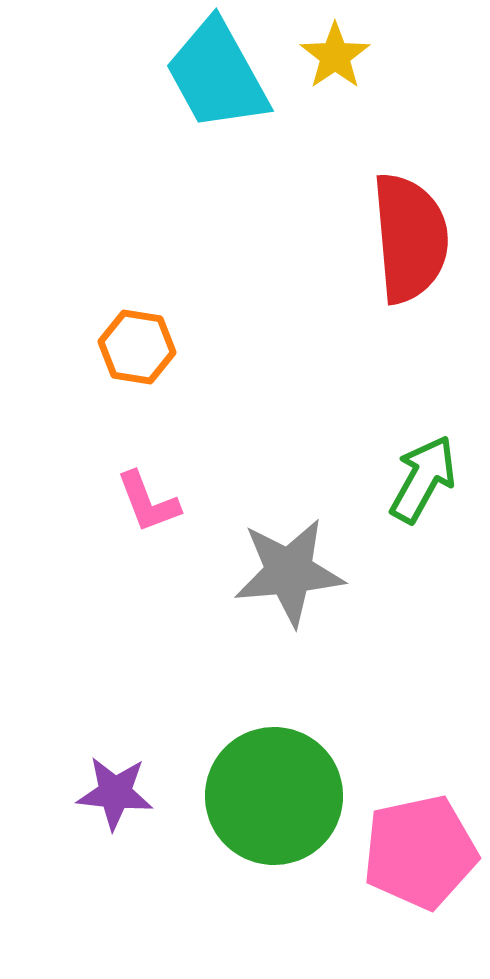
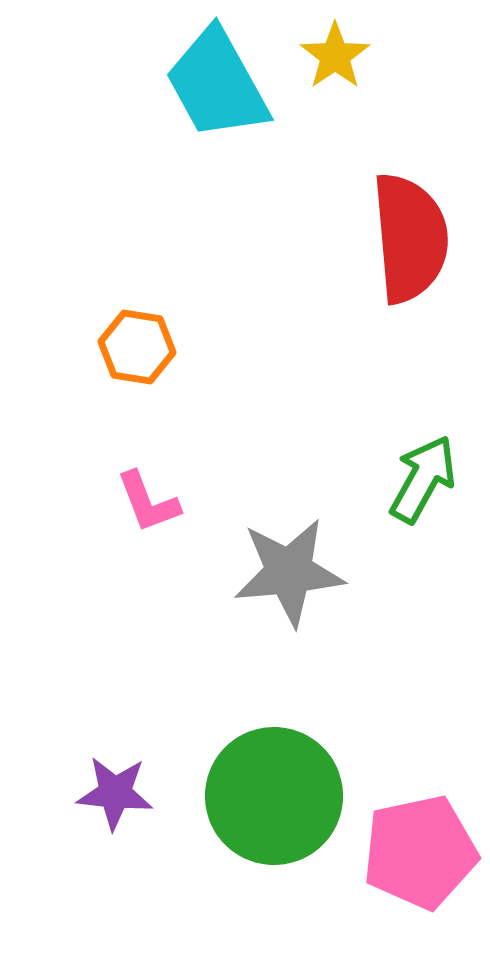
cyan trapezoid: moved 9 px down
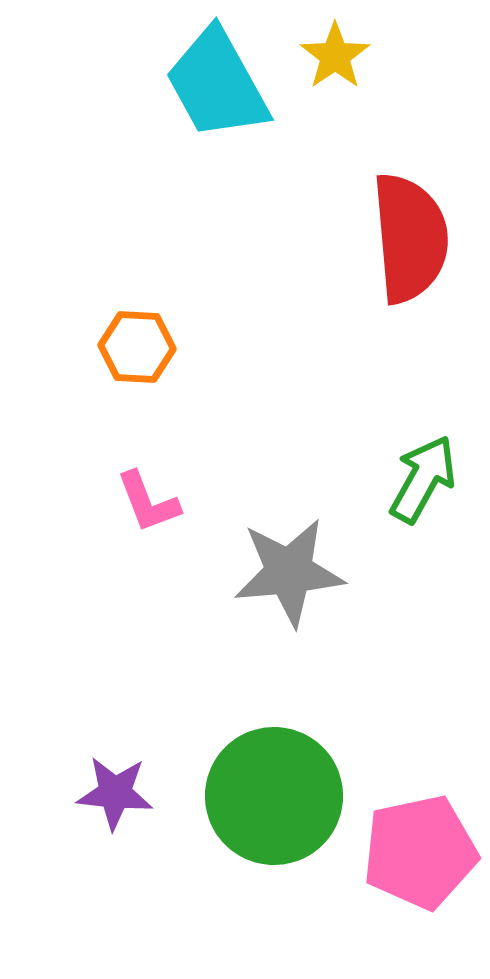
orange hexagon: rotated 6 degrees counterclockwise
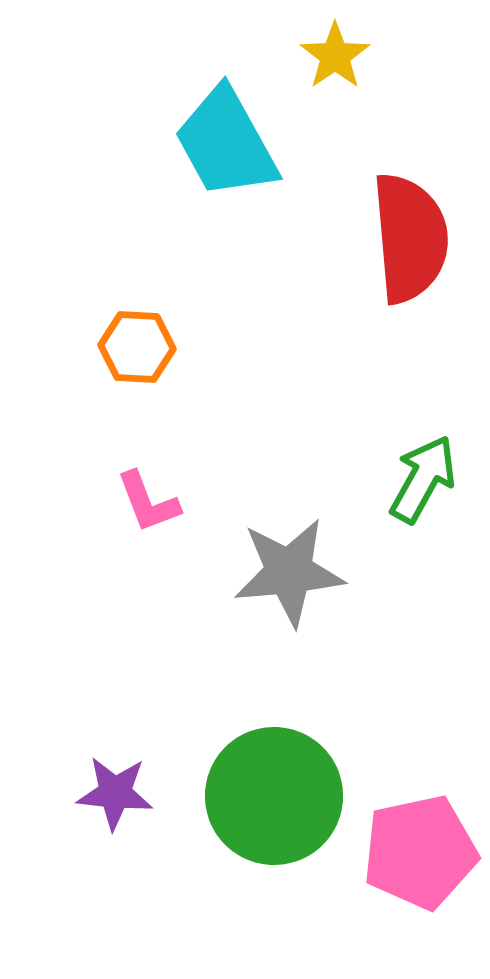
cyan trapezoid: moved 9 px right, 59 px down
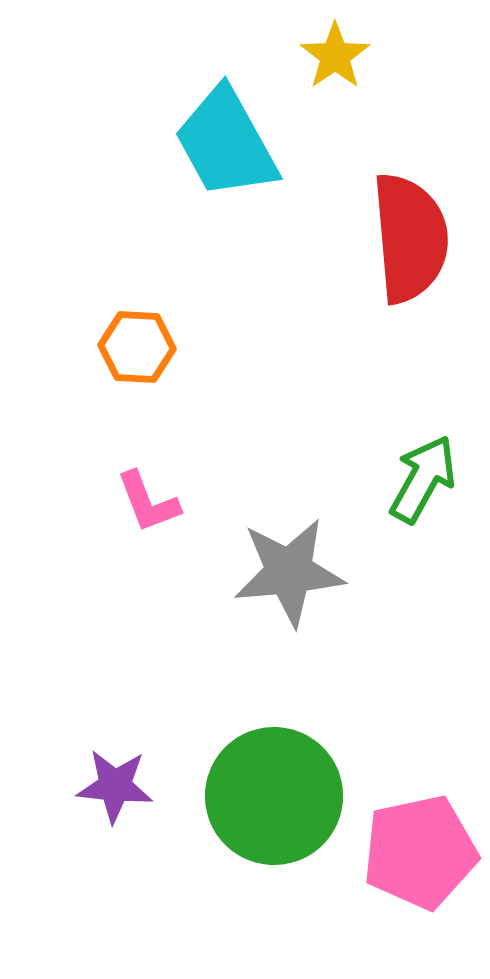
purple star: moved 7 px up
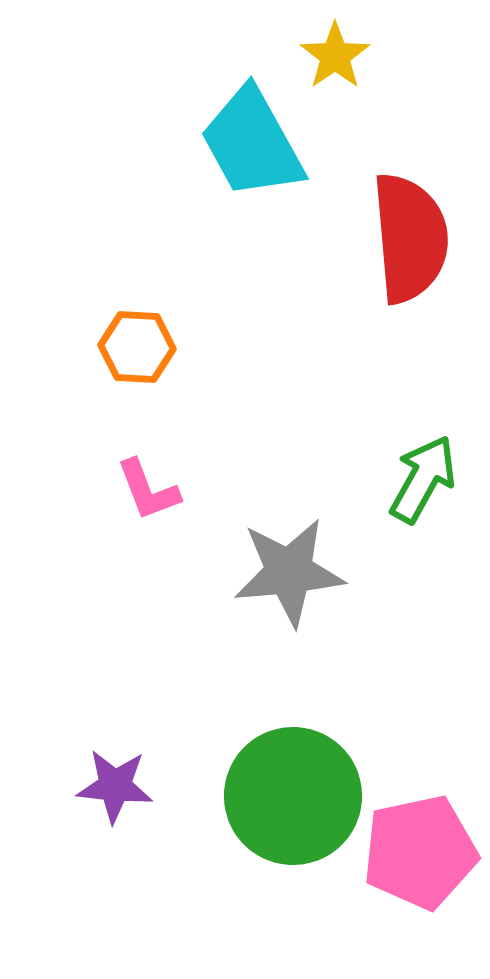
cyan trapezoid: moved 26 px right
pink L-shape: moved 12 px up
green circle: moved 19 px right
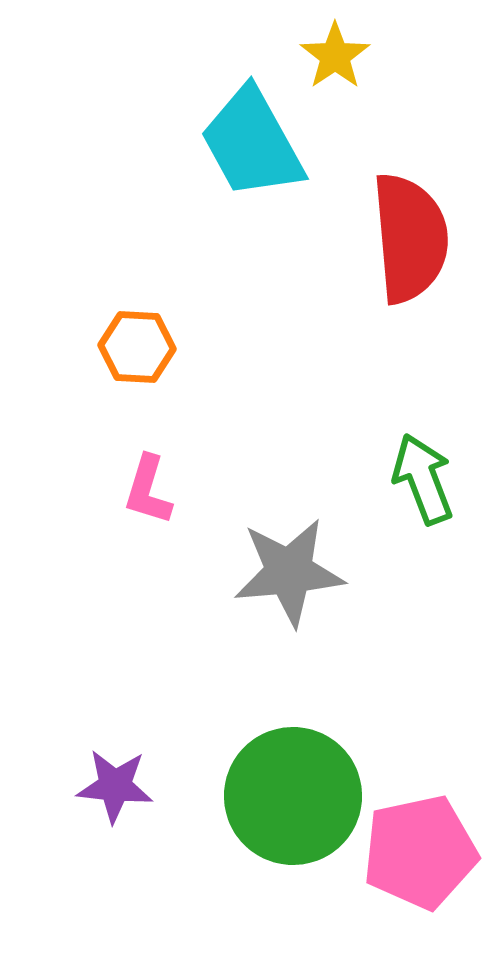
green arrow: rotated 50 degrees counterclockwise
pink L-shape: rotated 38 degrees clockwise
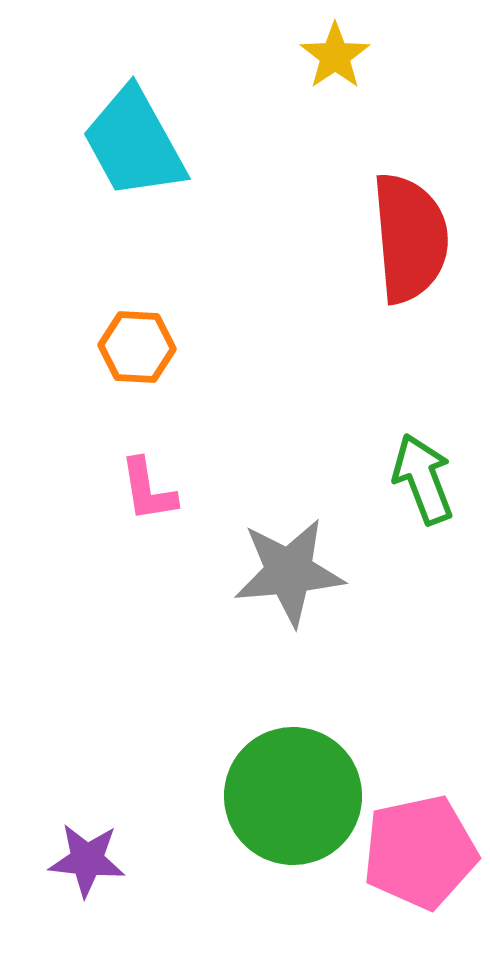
cyan trapezoid: moved 118 px left
pink L-shape: rotated 26 degrees counterclockwise
purple star: moved 28 px left, 74 px down
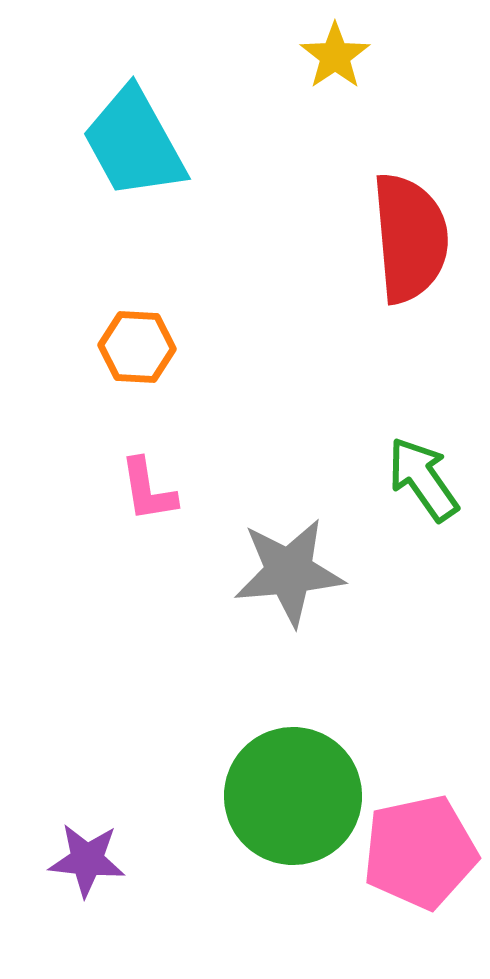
green arrow: rotated 14 degrees counterclockwise
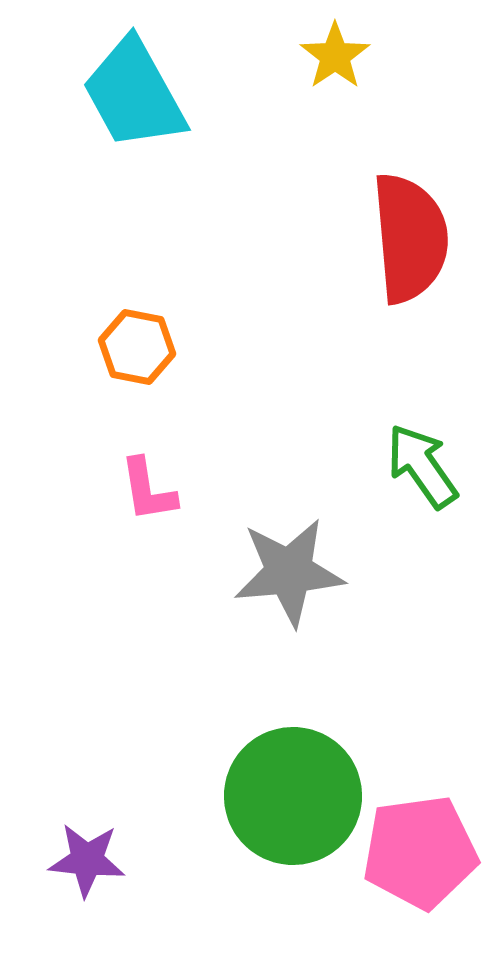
cyan trapezoid: moved 49 px up
orange hexagon: rotated 8 degrees clockwise
green arrow: moved 1 px left, 13 px up
pink pentagon: rotated 4 degrees clockwise
